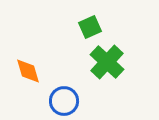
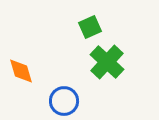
orange diamond: moved 7 px left
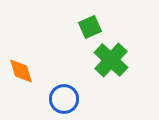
green cross: moved 4 px right, 2 px up
blue circle: moved 2 px up
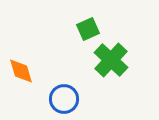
green square: moved 2 px left, 2 px down
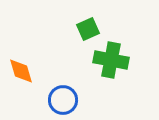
green cross: rotated 32 degrees counterclockwise
blue circle: moved 1 px left, 1 px down
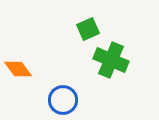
green cross: rotated 12 degrees clockwise
orange diamond: moved 3 px left, 2 px up; rotated 20 degrees counterclockwise
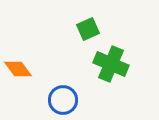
green cross: moved 4 px down
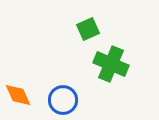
orange diamond: moved 26 px down; rotated 12 degrees clockwise
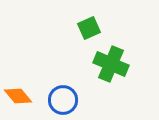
green square: moved 1 px right, 1 px up
orange diamond: moved 1 px down; rotated 16 degrees counterclockwise
